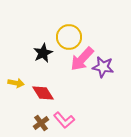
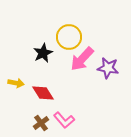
purple star: moved 5 px right, 1 px down
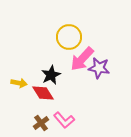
black star: moved 8 px right, 22 px down
purple star: moved 9 px left
yellow arrow: moved 3 px right
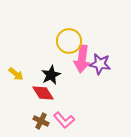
yellow circle: moved 4 px down
pink arrow: rotated 36 degrees counterclockwise
purple star: moved 1 px right, 4 px up
yellow arrow: moved 3 px left, 9 px up; rotated 28 degrees clockwise
brown cross: moved 2 px up; rotated 28 degrees counterclockwise
